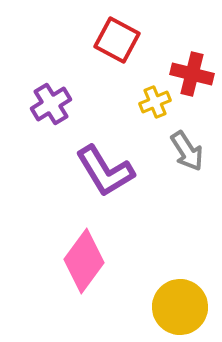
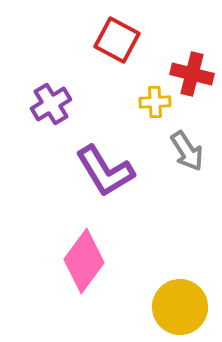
yellow cross: rotated 20 degrees clockwise
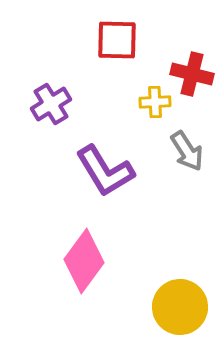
red square: rotated 27 degrees counterclockwise
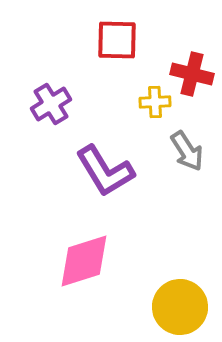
pink diamond: rotated 36 degrees clockwise
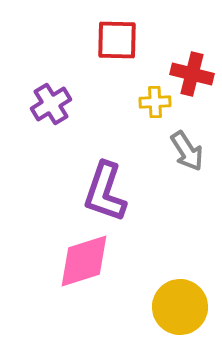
purple L-shape: moved 21 px down; rotated 50 degrees clockwise
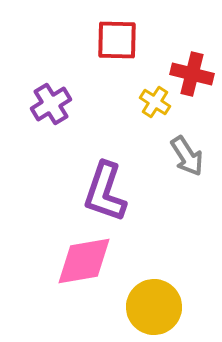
yellow cross: rotated 36 degrees clockwise
gray arrow: moved 5 px down
pink diamond: rotated 8 degrees clockwise
yellow circle: moved 26 px left
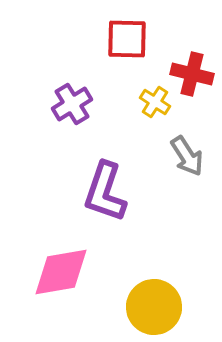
red square: moved 10 px right, 1 px up
purple cross: moved 21 px right
pink diamond: moved 23 px left, 11 px down
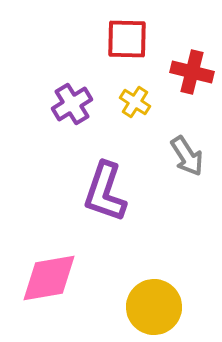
red cross: moved 2 px up
yellow cross: moved 20 px left
pink diamond: moved 12 px left, 6 px down
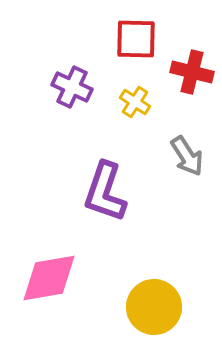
red square: moved 9 px right
purple cross: moved 17 px up; rotated 33 degrees counterclockwise
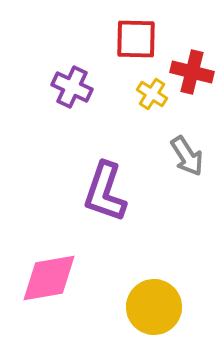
yellow cross: moved 17 px right, 8 px up
